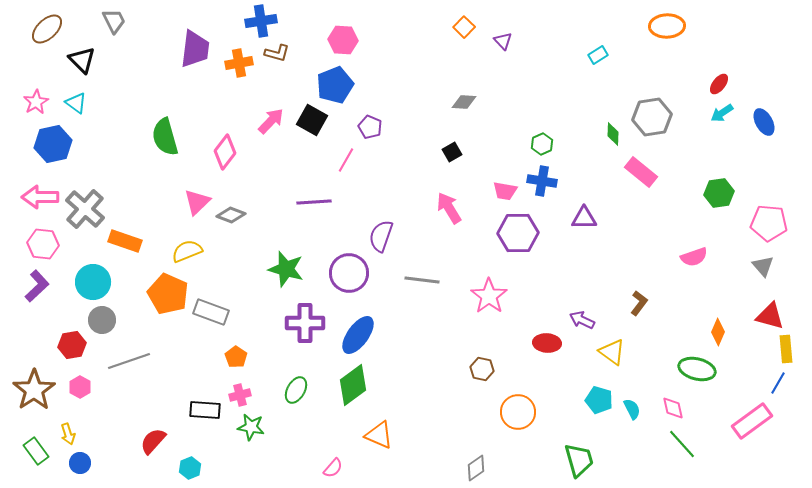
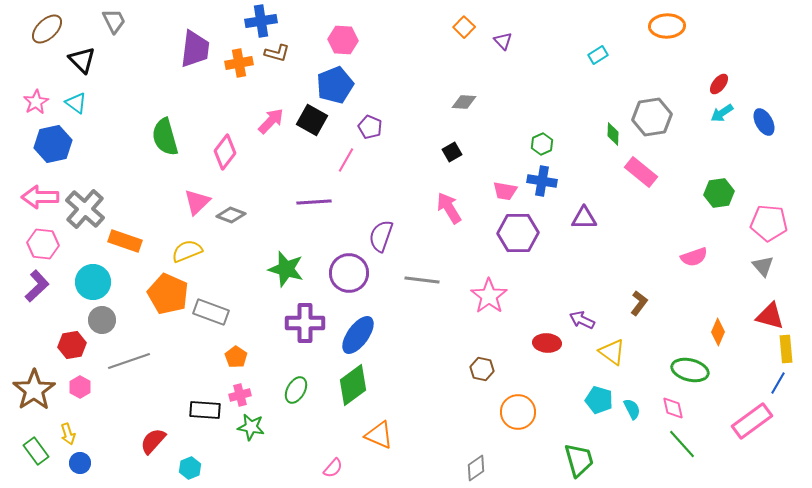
green ellipse at (697, 369): moved 7 px left, 1 px down
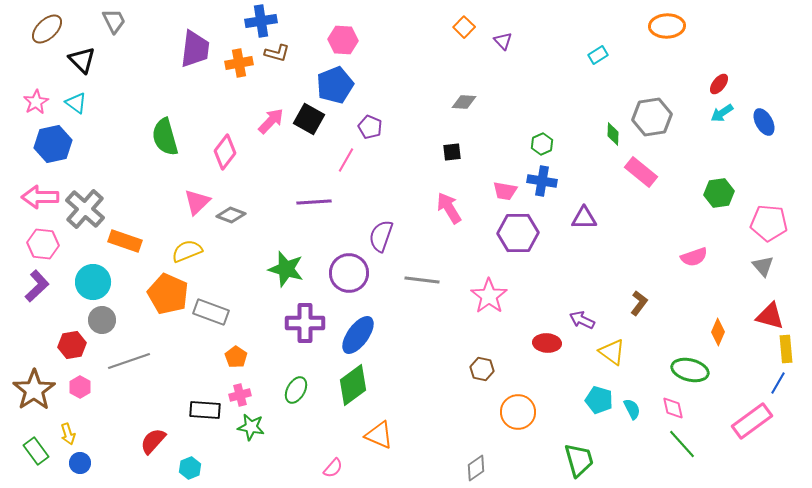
black square at (312, 120): moved 3 px left, 1 px up
black square at (452, 152): rotated 24 degrees clockwise
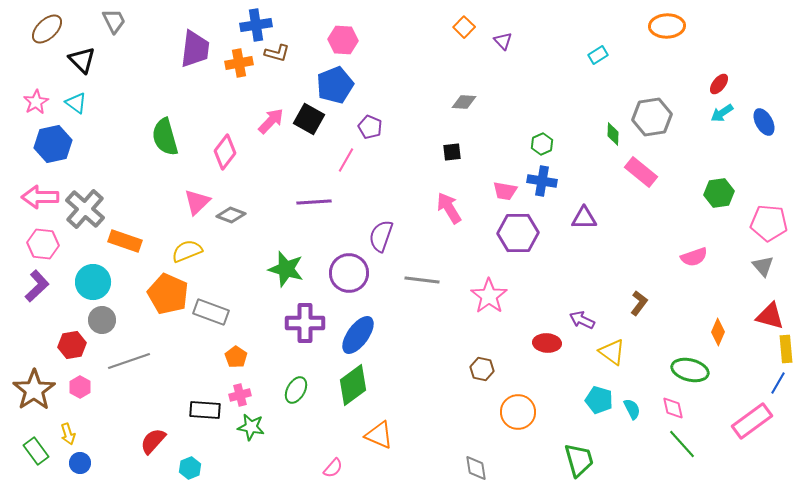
blue cross at (261, 21): moved 5 px left, 4 px down
gray diamond at (476, 468): rotated 64 degrees counterclockwise
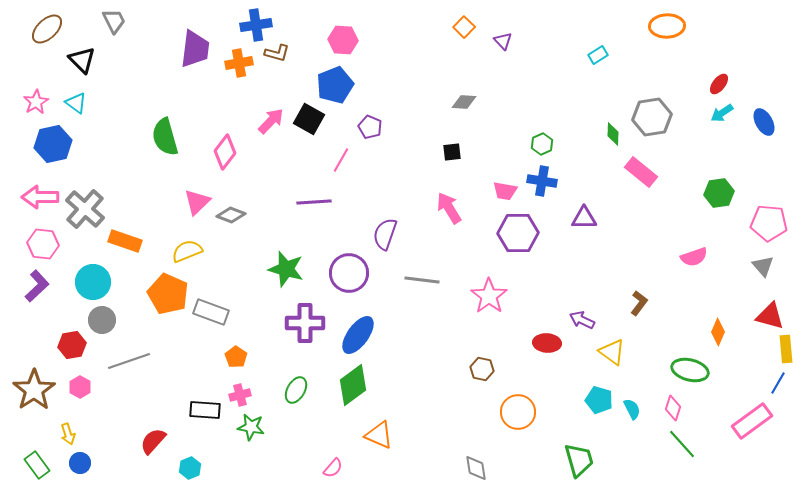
pink line at (346, 160): moved 5 px left
purple semicircle at (381, 236): moved 4 px right, 2 px up
pink diamond at (673, 408): rotated 30 degrees clockwise
green rectangle at (36, 451): moved 1 px right, 14 px down
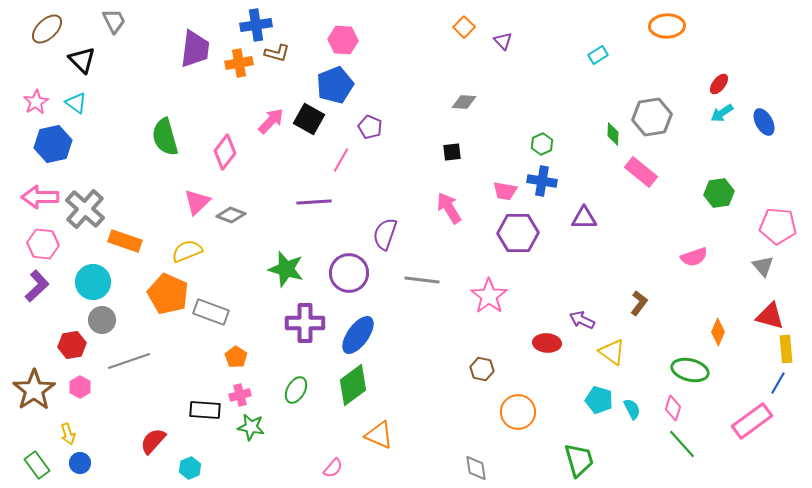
pink pentagon at (769, 223): moved 9 px right, 3 px down
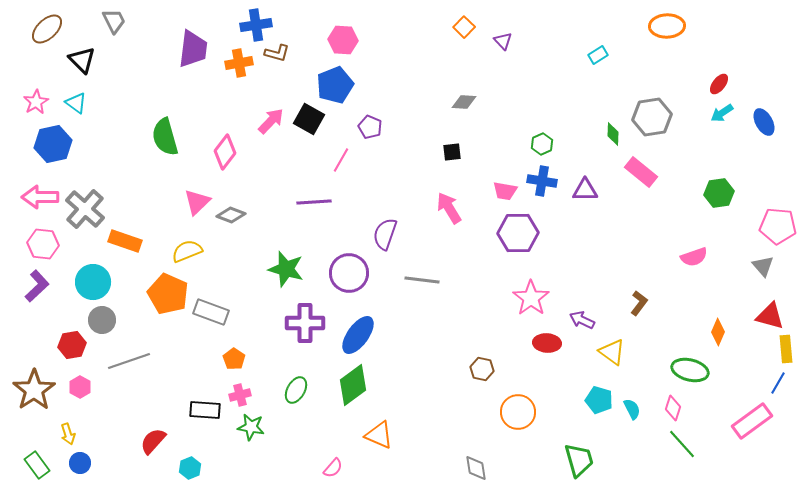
purple trapezoid at (195, 49): moved 2 px left
purple triangle at (584, 218): moved 1 px right, 28 px up
pink star at (489, 296): moved 42 px right, 2 px down
orange pentagon at (236, 357): moved 2 px left, 2 px down
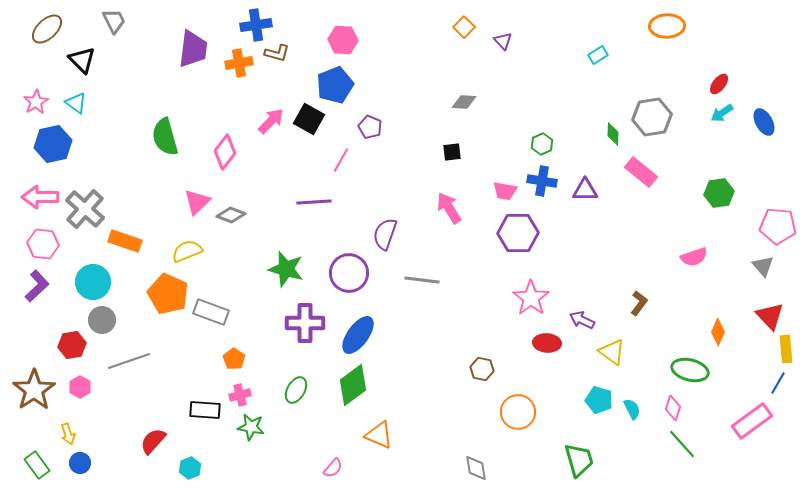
red triangle at (770, 316): rotated 32 degrees clockwise
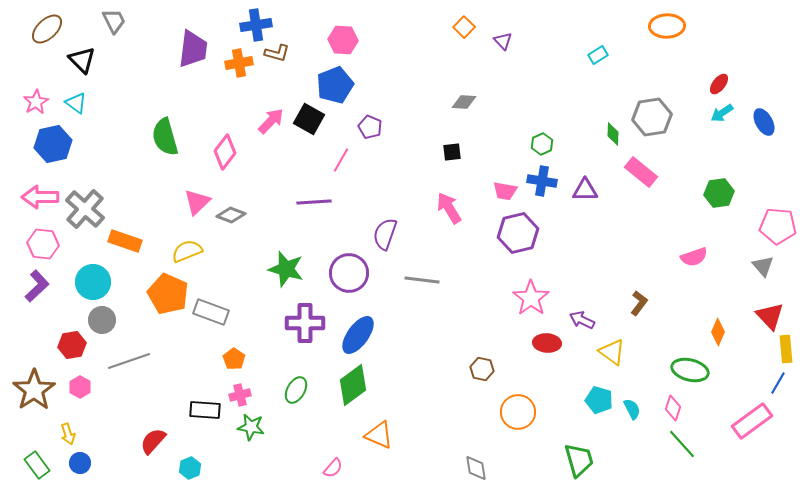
purple hexagon at (518, 233): rotated 12 degrees counterclockwise
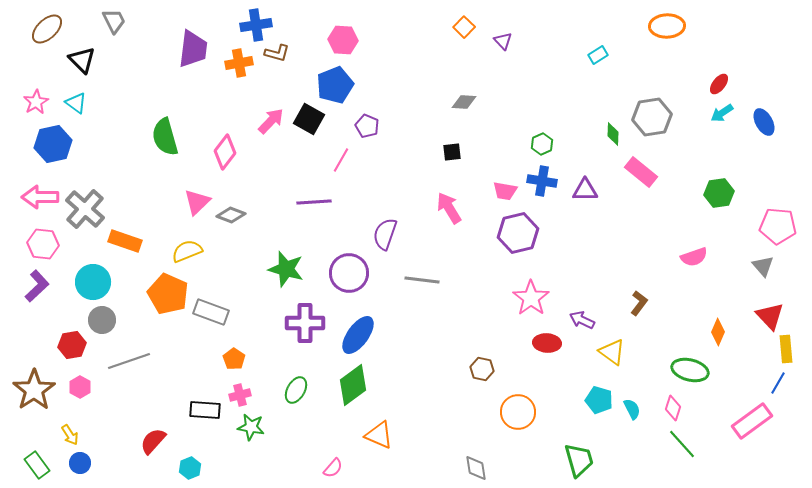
purple pentagon at (370, 127): moved 3 px left, 1 px up
yellow arrow at (68, 434): moved 2 px right, 1 px down; rotated 15 degrees counterclockwise
